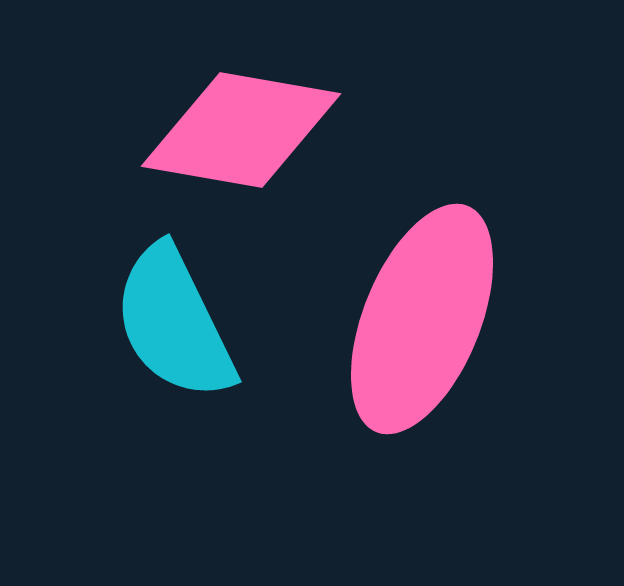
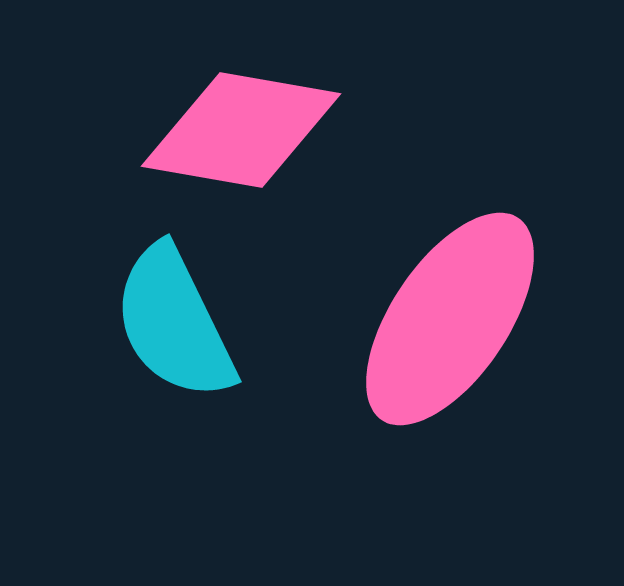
pink ellipse: moved 28 px right; rotated 12 degrees clockwise
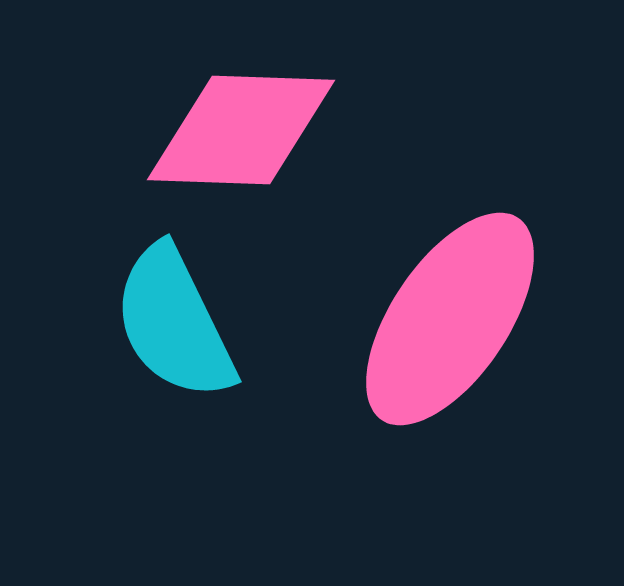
pink diamond: rotated 8 degrees counterclockwise
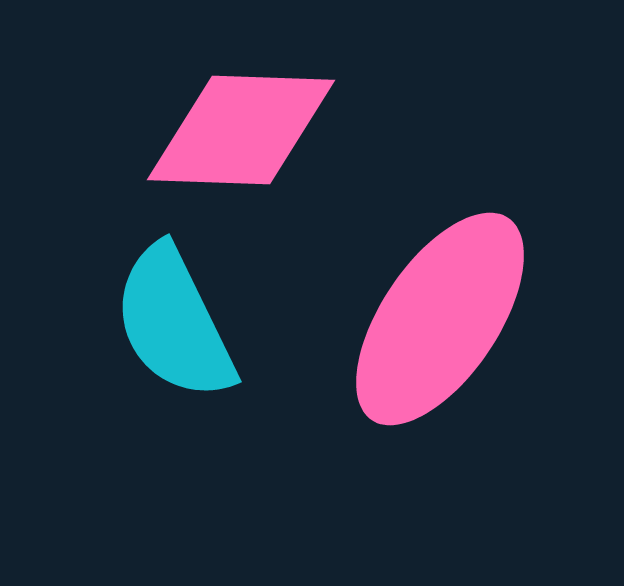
pink ellipse: moved 10 px left
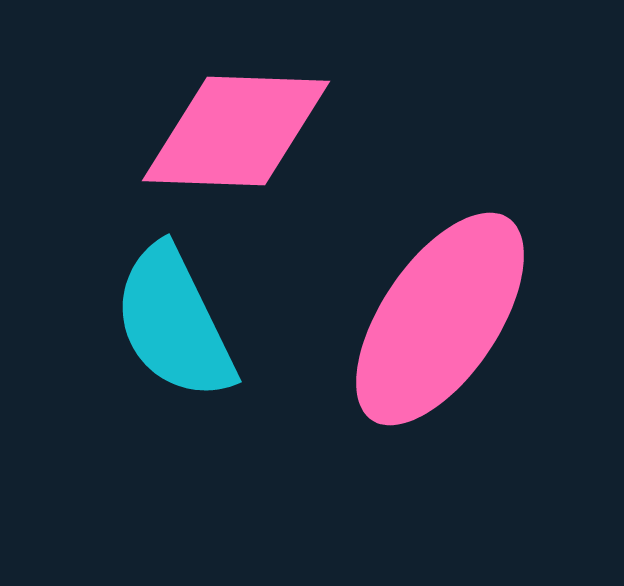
pink diamond: moved 5 px left, 1 px down
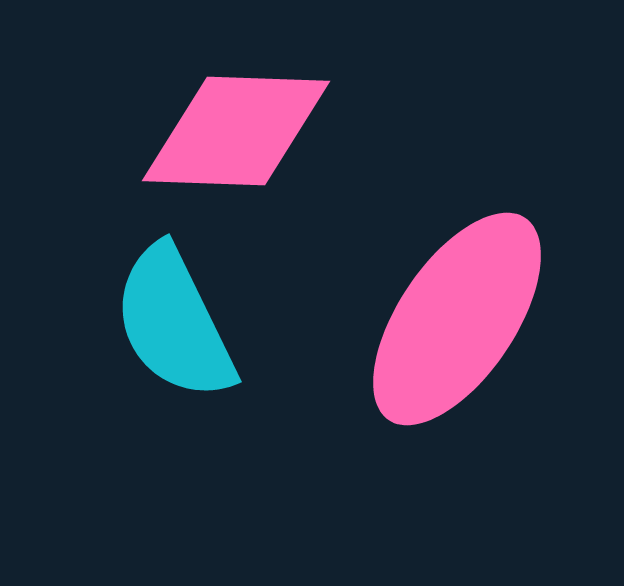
pink ellipse: moved 17 px right
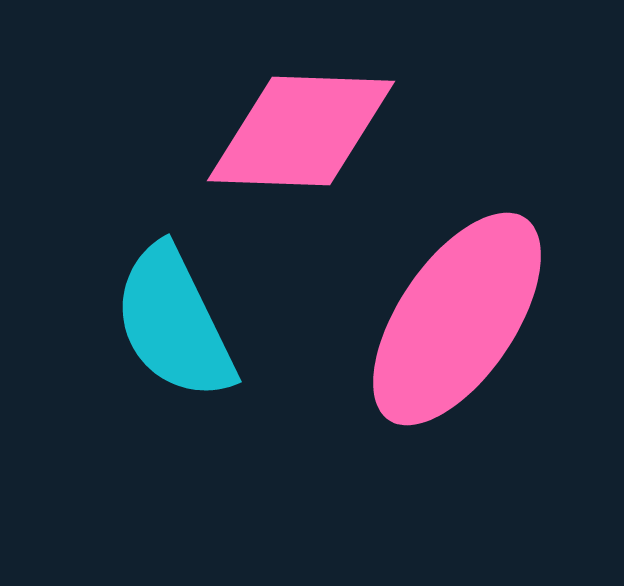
pink diamond: moved 65 px right
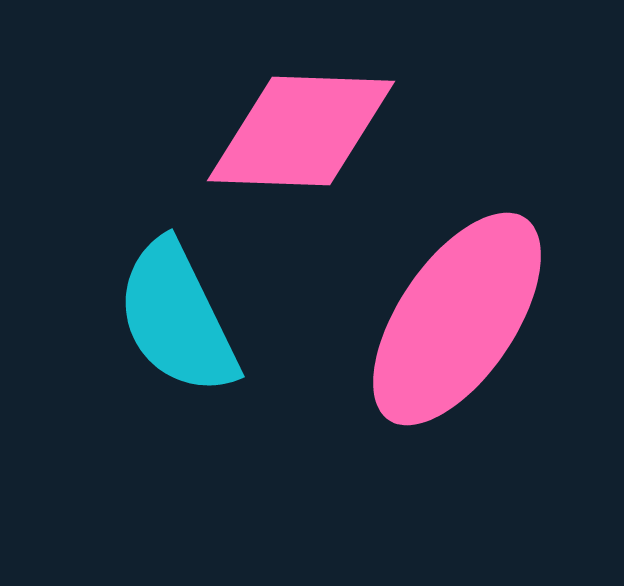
cyan semicircle: moved 3 px right, 5 px up
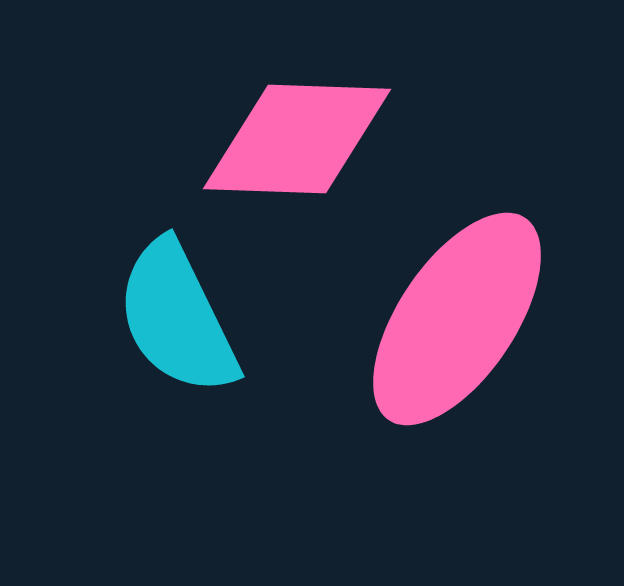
pink diamond: moved 4 px left, 8 px down
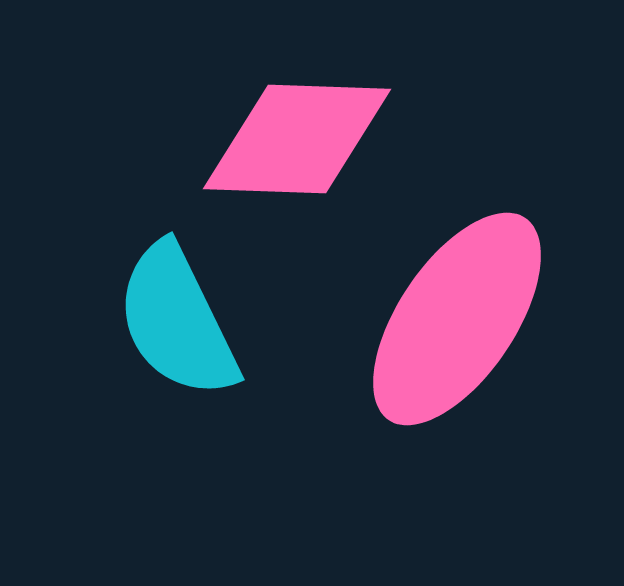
cyan semicircle: moved 3 px down
